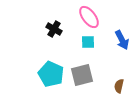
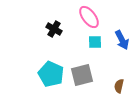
cyan square: moved 7 px right
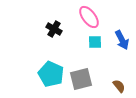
gray square: moved 1 px left, 4 px down
brown semicircle: rotated 128 degrees clockwise
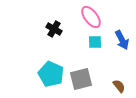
pink ellipse: moved 2 px right
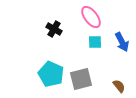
blue arrow: moved 2 px down
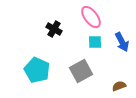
cyan pentagon: moved 14 px left, 4 px up
gray square: moved 8 px up; rotated 15 degrees counterclockwise
brown semicircle: rotated 72 degrees counterclockwise
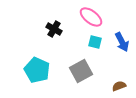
pink ellipse: rotated 15 degrees counterclockwise
cyan square: rotated 16 degrees clockwise
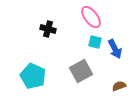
pink ellipse: rotated 15 degrees clockwise
black cross: moved 6 px left; rotated 14 degrees counterclockwise
blue arrow: moved 7 px left, 7 px down
cyan pentagon: moved 4 px left, 6 px down
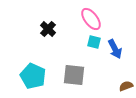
pink ellipse: moved 2 px down
black cross: rotated 28 degrees clockwise
cyan square: moved 1 px left
gray square: moved 7 px left, 4 px down; rotated 35 degrees clockwise
brown semicircle: moved 7 px right
